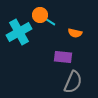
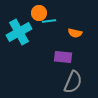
orange circle: moved 1 px left, 2 px up
cyan line: rotated 40 degrees counterclockwise
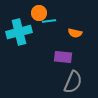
cyan cross: rotated 15 degrees clockwise
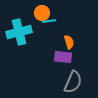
orange circle: moved 3 px right
orange semicircle: moved 6 px left, 9 px down; rotated 120 degrees counterclockwise
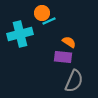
cyan line: rotated 16 degrees counterclockwise
cyan cross: moved 1 px right, 2 px down
orange semicircle: rotated 40 degrees counterclockwise
gray semicircle: moved 1 px right, 1 px up
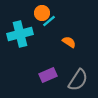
cyan line: rotated 16 degrees counterclockwise
purple rectangle: moved 15 px left, 18 px down; rotated 30 degrees counterclockwise
gray semicircle: moved 4 px right, 1 px up; rotated 10 degrees clockwise
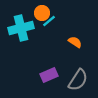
cyan cross: moved 1 px right, 6 px up
orange semicircle: moved 6 px right
purple rectangle: moved 1 px right
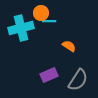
orange circle: moved 1 px left
cyan line: rotated 40 degrees clockwise
orange semicircle: moved 6 px left, 4 px down
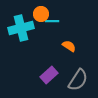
orange circle: moved 1 px down
cyan line: moved 3 px right
purple rectangle: rotated 18 degrees counterclockwise
